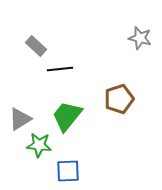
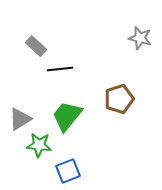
blue square: rotated 20 degrees counterclockwise
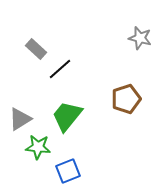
gray rectangle: moved 3 px down
black line: rotated 35 degrees counterclockwise
brown pentagon: moved 7 px right
green star: moved 1 px left, 2 px down
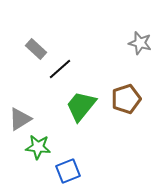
gray star: moved 5 px down
green trapezoid: moved 14 px right, 10 px up
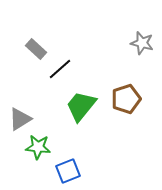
gray star: moved 2 px right
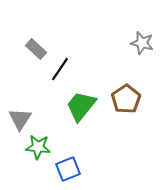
black line: rotated 15 degrees counterclockwise
brown pentagon: rotated 16 degrees counterclockwise
gray triangle: rotated 25 degrees counterclockwise
blue square: moved 2 px up
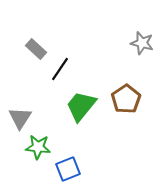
gray triangle: moved 1 px up
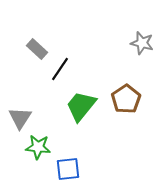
gray rectangle: moved 1 px right
blue square: rotated 15 degrees clockwise
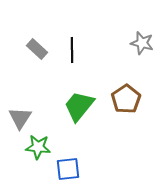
black line: moved 12 px right, 19 px up; rotated 35 degrees counterclockwise
green trapezoid: moved 2 px left
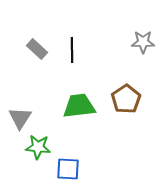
gray star: moved 1 px right, 1 px up; rotated 15 degrees counterclockwise
green trapezoid: rotated 44 degrees clockwise
blue square: rotated 10 degrees clockwise
